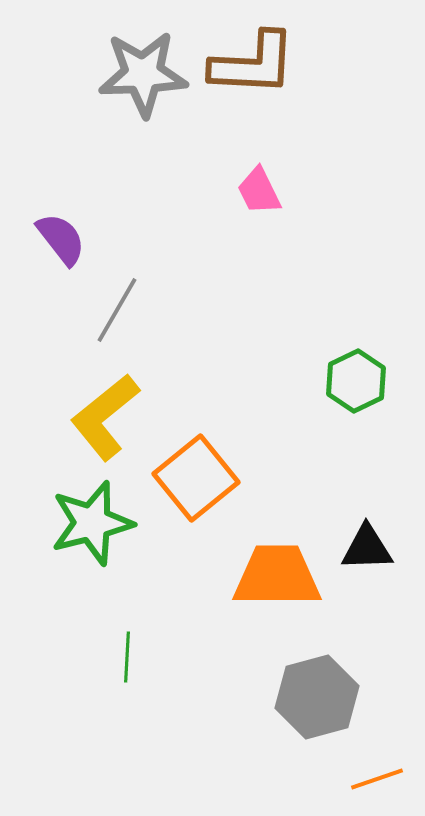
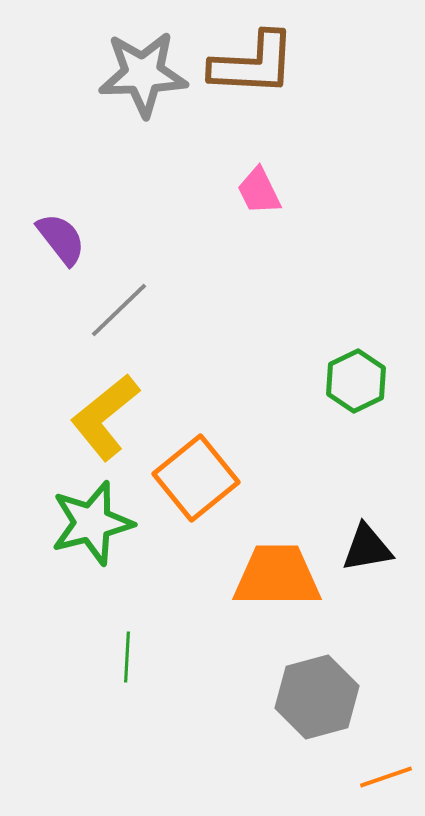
gray line: moved 2 px right; rotated 16 degrees clockwise
black triangle: rotated 8 degrees counterclockwise
orange line: moved 9 px right, 2 px up
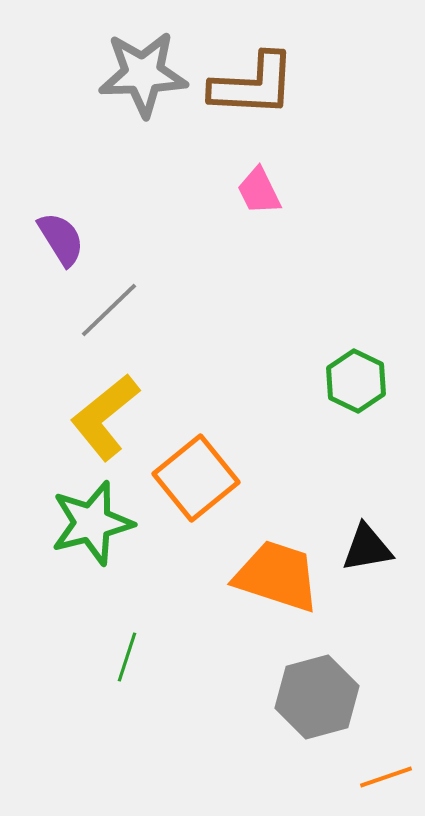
brown L-shape: moved 21 px down
purple semicircle: rotated 6 degrees clockwise
gray line: moved 10 px left
green hexagon: rotated 8 degrees counterclockwise
orange trapezoid: rotated 18 degrees clockwise
green line: rotated 15 degrees clockwise
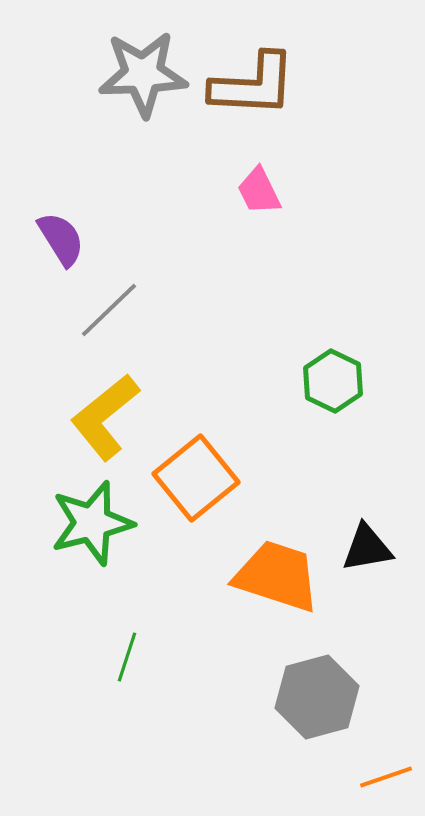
green hexagon: moved 23 px left
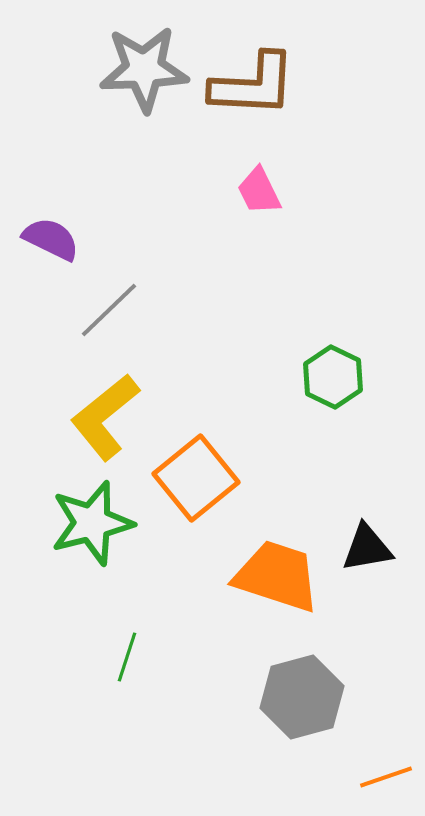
gray star: moved 1 px right, 5 px up
purple semicircle: moved 10 px left; rotated 32 degrees counterclockwise
green hexagon: moved 4 px up
gray hexagon: moved 15 px left
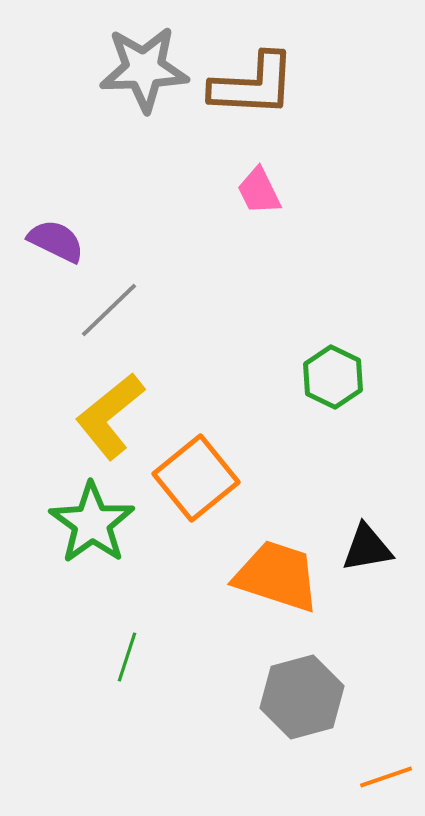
purple semicircle: moved 5 px right, 2 px down
yellow L-shape: moved 5 px right, 1 px up
green star: rotated 22 degrees counterclockwise
